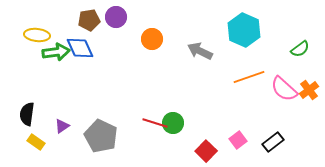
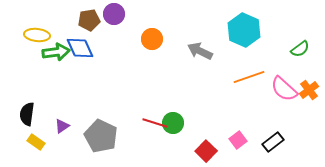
purple circle: moved 2 px left, 3 px up
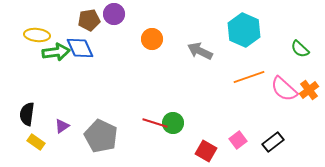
green semicircle: rotated 78 degrees clockwise
red square: rotated 15 degrees counterclockwise
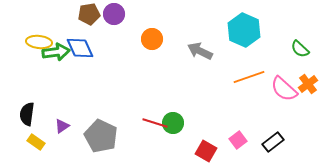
brown pentagon: moved 6 px up
yellow ellipse: moved 2 px right, 7 px down
orange cross: moved 1 px left, 6 px up
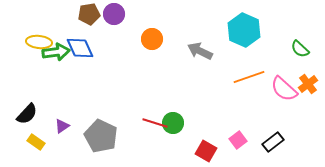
black semicircle: rotated 145 degrees counterclockwise
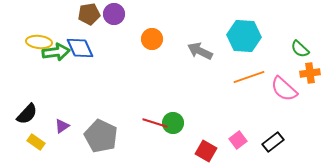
cyan hexagon: moved 6 px down; rotated 20 degrees counterclockwise
orange cross: moved 2 px right, 11 px up; rotated 30 degrees clockwise
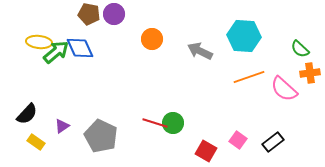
brown pentagon: rotated 20 degrees clockwise
green arrow: rotated 32 degrees counterclockwise
pink square: rotated 18 degrees counterclockwise
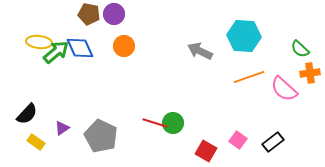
orange circle: moved 28 px left, 7 px down
purple triangle: moved 2 px down
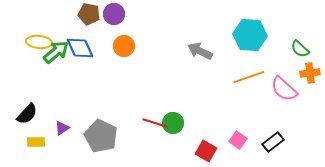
cyan hexagon: moved 6 px right, 1 px up
yellow rectangle: rotated 36 degrees counterclockwise
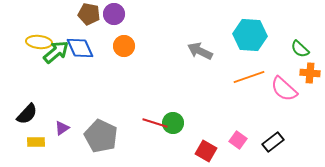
orange cross: rotated 12 degrees clockwise
